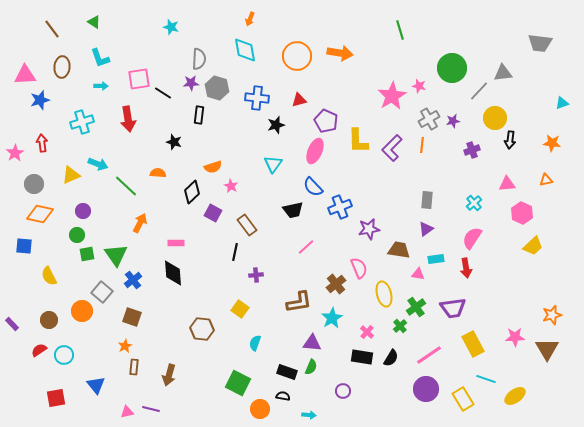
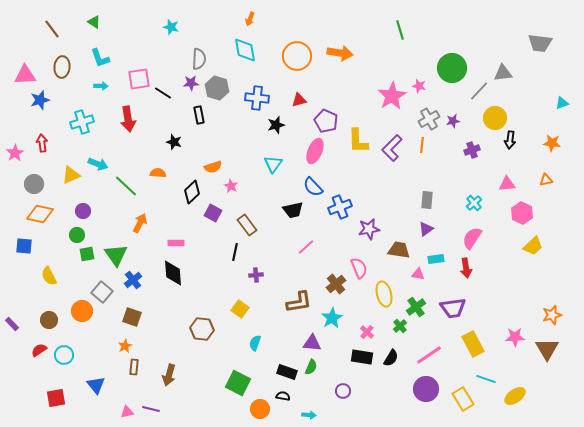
black rectangle at (199, 115): rotated 18 degrees counterclockwise
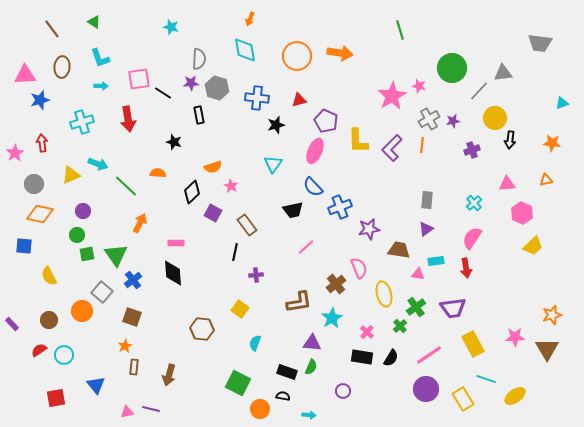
cyan rectangle at (436, 259): moved 2 px down
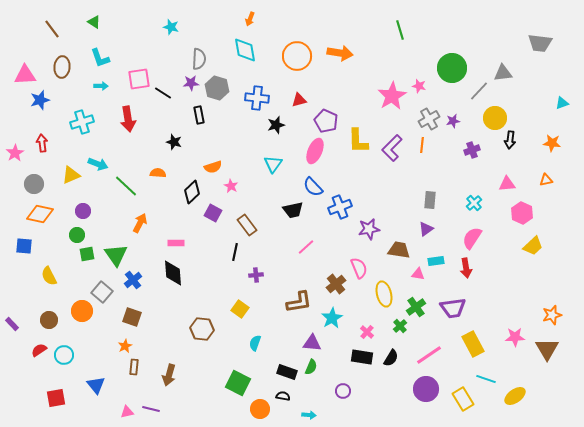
gray rectangle at (427, 200): moved 3 px right
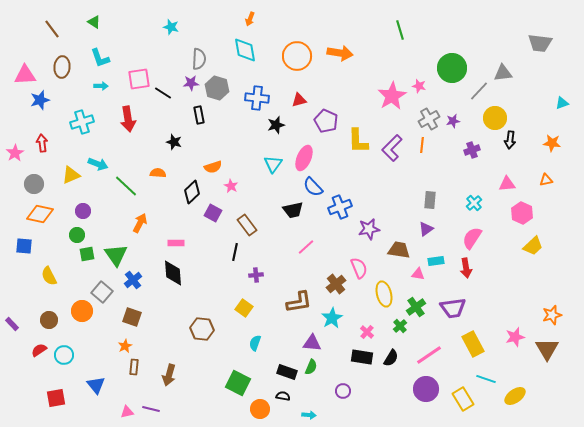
pink ellipse at (315, 151): moved 11 px left, 7 px down
yellow square at (240, 309): moved 4 px right, 1 px up
pink star at (515, 337): rotated 12 degrees counterclockwise
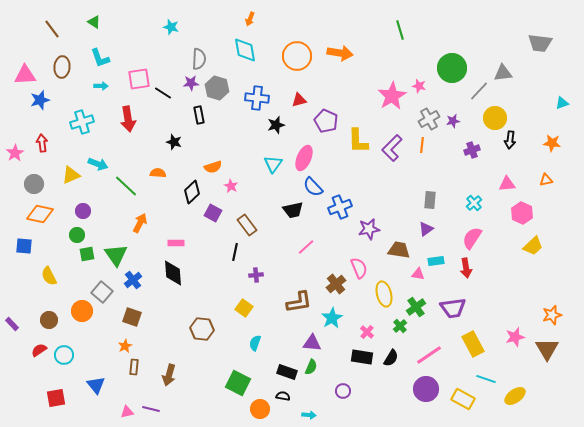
yellow rectangle at (463, 399): rotated 30 degrees counterclockwise
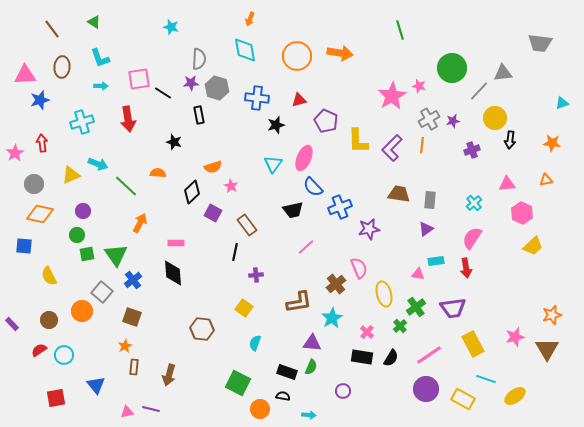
brown trapezoid at (399, 250): moved 56 px up
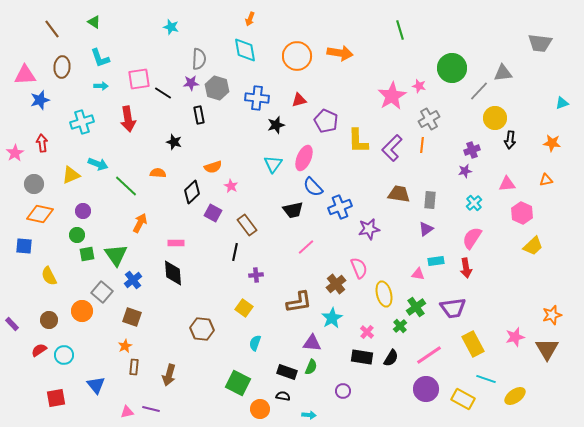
purple star at (453, 121): moved 12 px right, 50 px down
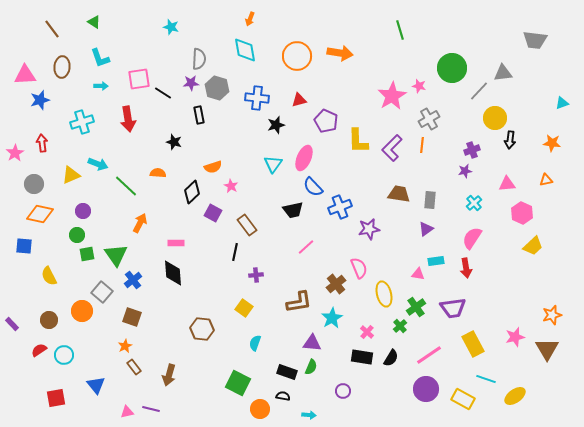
gray trapezoid at (540, 43): moved 5 px left, 3 px up
brown rectangle at (134, 367): rotated 42 degrees counterclockwise
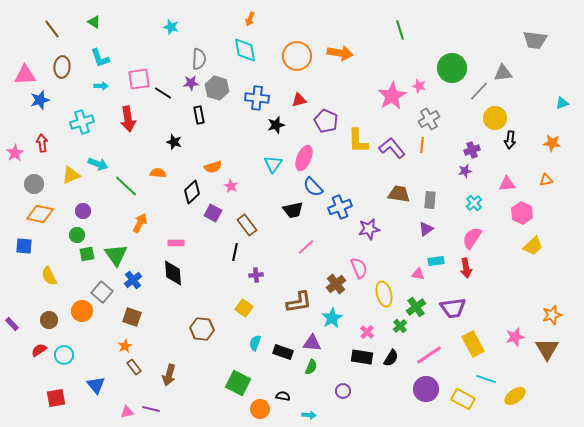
purple L-shape at (392, 148): rotated 96 degrees clockwise
black rectangle at (287, 372): moved 4 px left, 20 px up
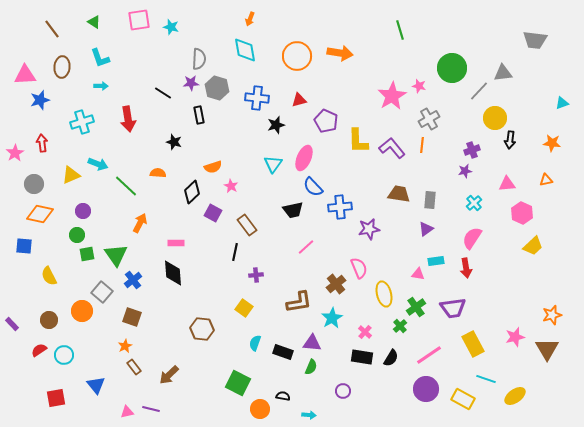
pink square at (139, 79): moved 59 px up
blue cross at (340, 207): rotated 15 degrees clockwise
pink cross at (367, 332): moved 2 px left
brown arrow at (169, 375): rotated 30 degrees clockwise
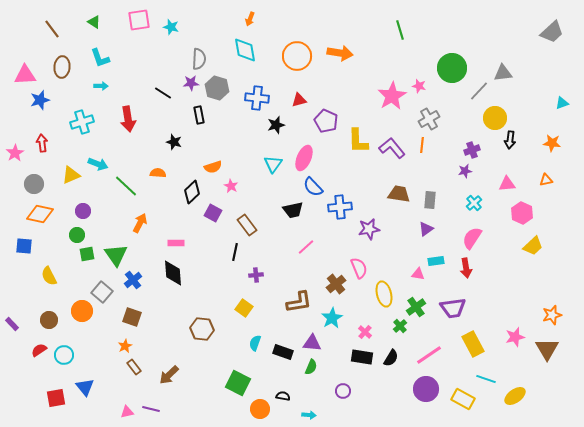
gray trapezoid at (535, 40): moved 17 px right, 8 px up; rotated 50 degrees counterclockwise
blue triangle at (96, 385): moved 11 px left, 2 px down
